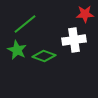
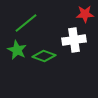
green line: moved 1 px right, 1 px up
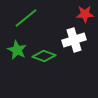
green line: moved 5 px up
white cross: rotated 10 degrees counterclockwise
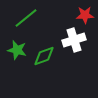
red star: moved 1 px down
green star: rotated 12 degrees counterclockwise
green diamond: rotated 40 degrees counterclockwise
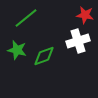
red star: rotated 12 degrees clockwise
white cross: moved 4 px right, 1 px down
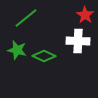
red star: rotated 24 degrees clockwise
white cross: rotated 20 degrees clockwise
green diamond: rotated 45 degrees clockwise
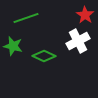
green line: rotated 20 degrees clockwise
white cross: rotated 30 degrees counterclockwise
green star: moved 4 px left, 4 px up
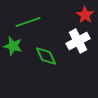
green line: moved 2 px right, 4 px down
green diamond: moved 2 px right; rotated 40 degrees clockwise
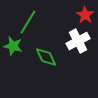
green line: rotated 40 degrees counterclockwise
green diamond: moved 1 px down
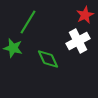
red star: rotated 12 degrees clockwise
green star: moved 2 px down
green diamond: moved 2 px right, 2 px down
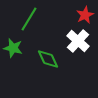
green line: moved 1 px right, 3 px up
white cross: rotated 20 degrees counterclockwise
